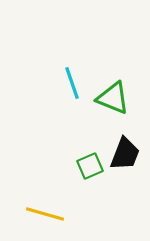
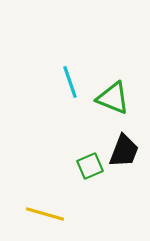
cyan line: moved 2 px left, 1 px up
black trapezoid: moved 1 px left, 3 px up
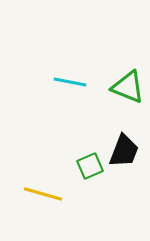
cyan line: rotated 60 degrees counterclockwise
green triangle: moved 15 px right, 11 px up
yellow line: moved 2 px left, 20 px up
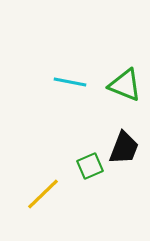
green triangle: moved 3 px left, 2 px up
black trapezoid: moved 3 px up
yellow line: rotated 60 degrees counterclockwise
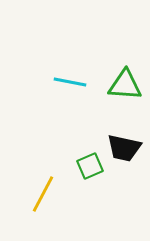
green triangle: rotated 18 degrees counterclockwise
black trapezoid: rotated 81 degrees clockwise
yellow line: rotated 18 degrees counterclockwise
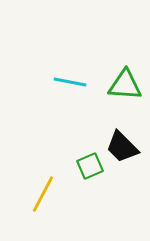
black trapezoid: moved 2 px left, 1 px up; rotated 33 degrees clockwise
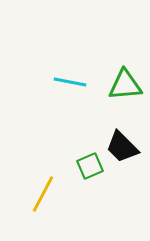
green triangle: rotated 9 degrees counterclockwise
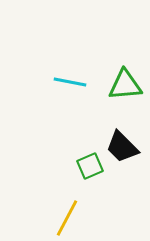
yellow line: moved 24 px right, 24 px down
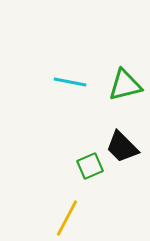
green triangle: rotated 9 degrees counterclockwise
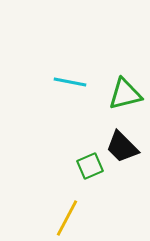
green triangle: moved 9 px down
